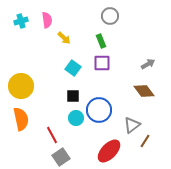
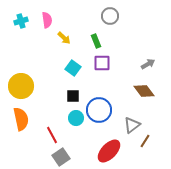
green rectangle: moved 5 px left
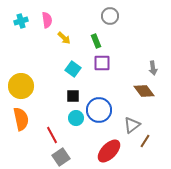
gray arrow: moved 5 px right, 4 px down; rotated 112 degrees clockwise
cyan square: moved 1 px down
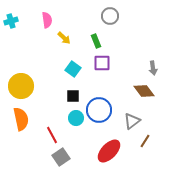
cyan cross: moved 10 px left
gray triangle: moved 4 px up
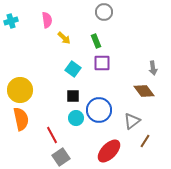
gray circle: moved 6 px left, 4 px up
yellow circle: moved 1 px left, 4 px down
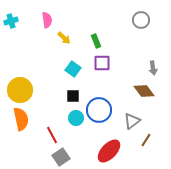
gray circle: moved 37 px right, 8 px down
brown line: moved 1 px right, 1 px up
